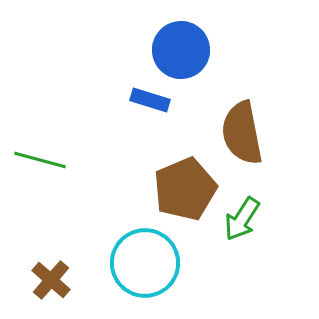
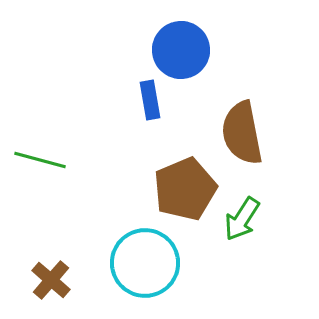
blue rectangle: rotated 63 degrees clockwise
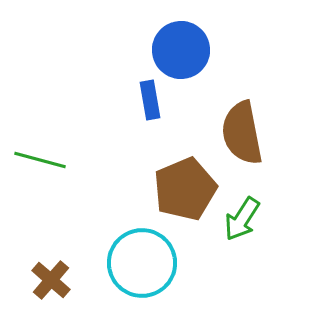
cyan circle: moved 3 px left
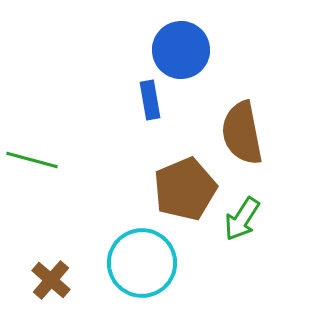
green line: moved 8 px left
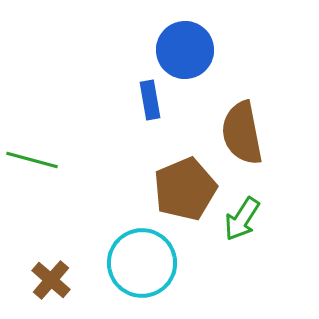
blue circle: moved 4 px right
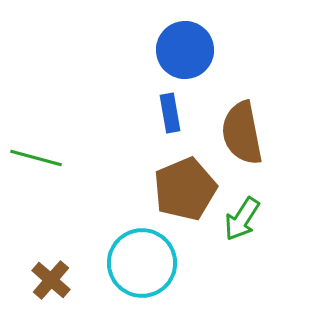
blue rectangle: moved 20 px right, 13 px down
green line: moved 4 px right, 2 px up
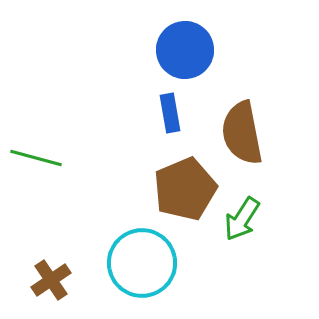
brown cross: rotated 15 degrees clockwise
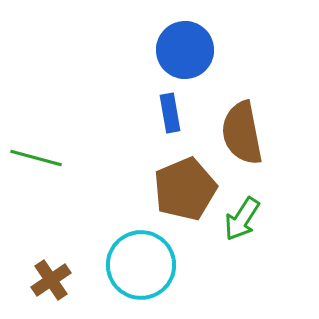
cyan circle: moved 1 px left, 2 px down
